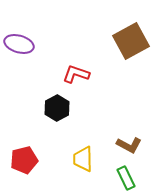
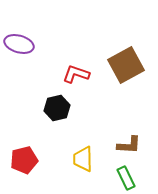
brown square: moved 5 px left, 24 px down
black hexagon: rotated 15 degrees clockwise
brown L-shape: rotated 25 degrees counterclockwise
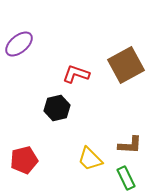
purple ellipse: rotated 56 degrees counterclockwise
brown L-shape: moved 1 px right
yellow trapezoid: moved 7 px right; rotated 44 degrees counterclockwise
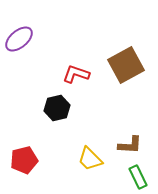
purple ellipse: moved 5 px up
green rectangle: moved 12 px right, 1 px up
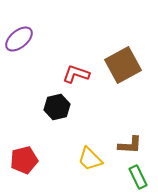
brown square: moved 3 px left
black hexagon: moved 1 px up
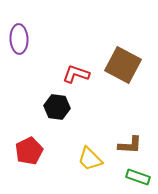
purple ellipse: rotated 52 degrees counterclockwise
brown square: rotated 33 degrees counterclockwise
black hexagon: rotated 20 degrees clockwise
red pentagon: moved 5 px right, 9 px up; rotated 12 degrees counterclockwise
green rectangle: rotated 45 degrees counterclockwise
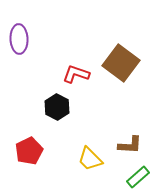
brown square: moved 2 px left, 2 px up; rotated 9 degrees clockwise
black hexagon: rotated 20 degrees clockwise
green rectangle: rotated 60 degrees counterclockwise
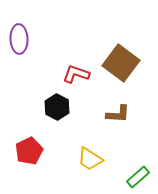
brown L-shape: moved 12 px left, 31 px up
yellow trapezoid: rotated 12 degrees counterclockwise
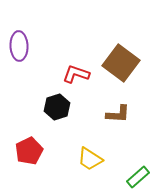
purple ellipse: moved 7 px down
black hexagon: rotated 15 degrees clockwise
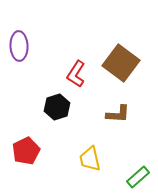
red L-shape: rotated 76 degrees counterclockwise
red pentagon: moved 3 px left
yellow trapezoid: rotated 44 degrees clockwise
